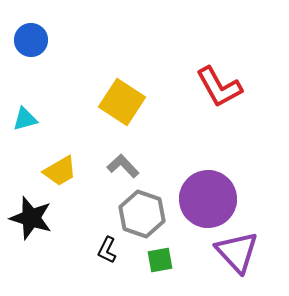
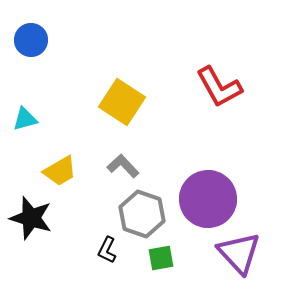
purple triangle: moved 2 px right, 1 px down
green square: moved 1 px right, 2 px up
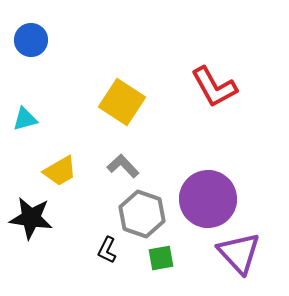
red L-shape: moved 5 px left
black star: rotated 9 degrees counterclockwise
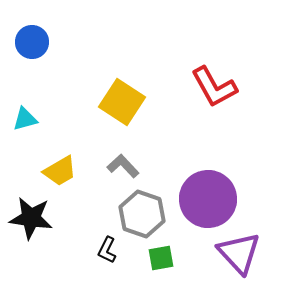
blue circle: moved 1 px right, 2 px down
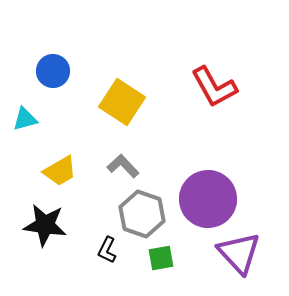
blue circle: moved 21 px right, 29 px down
black star: moved 14 px right, 7 px down
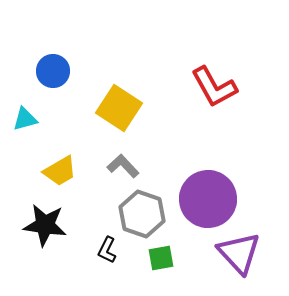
yellow square: moved 3 px left, 6 px down
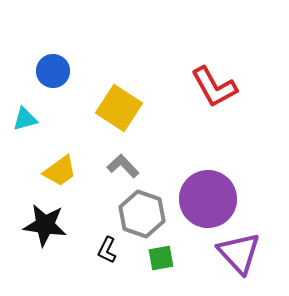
yellow trapezoid: rotated 6 degrees counterclockwise
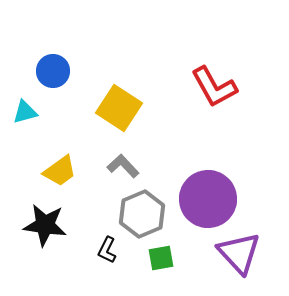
cyan triangle: moved 7 px up
gray hexagon: rotated 18 degrees clockwise
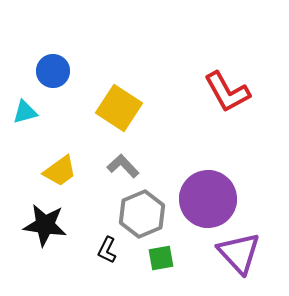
red L-shape: moved 13 px right, 5 px down
